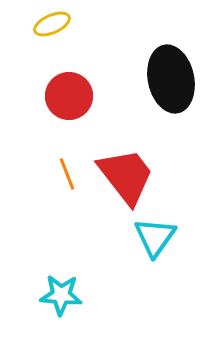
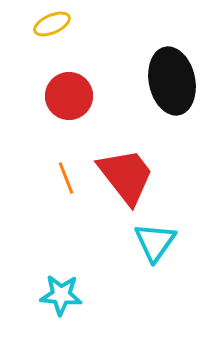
black ellipse: moved 1 px right, 2 px down
orange line: moved 1 px left, 4 px down
cyan triangle: moved 5 px down
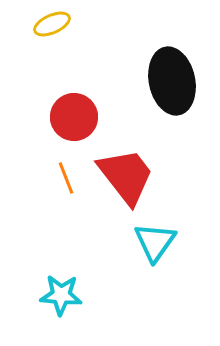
red circle: moved 5 px right, 21 px down
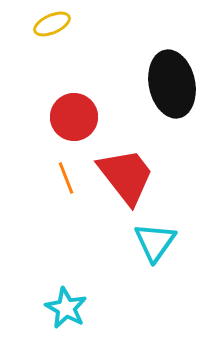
black ellipse: moved 3 px down
cyan star: moved 5 px right, 13 px down; rotated 24 degrees clockwise
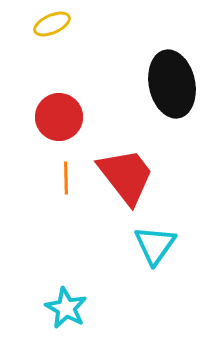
red circle: moved 15 px left
orange line: rotated 20 degrees clockwise
cyan triangle: moved 3 px down
